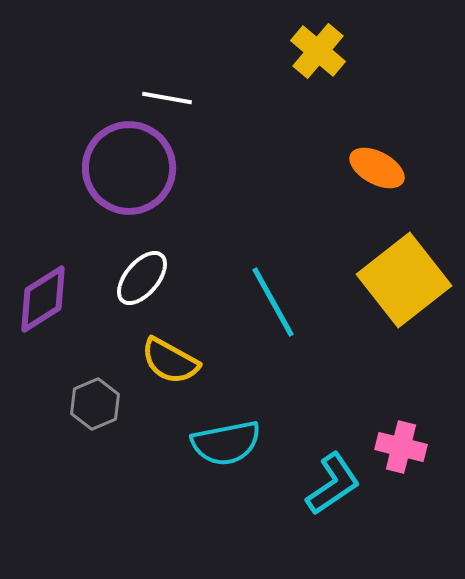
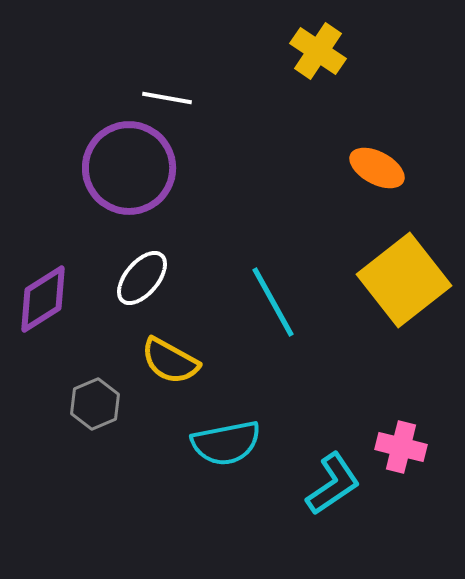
yellow cross: rotated 6 degrees counterclockwise
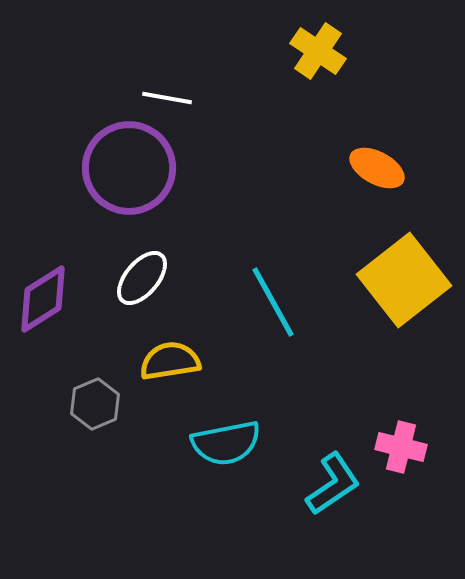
yellow semicircle: rotated 142 degrees clockwise
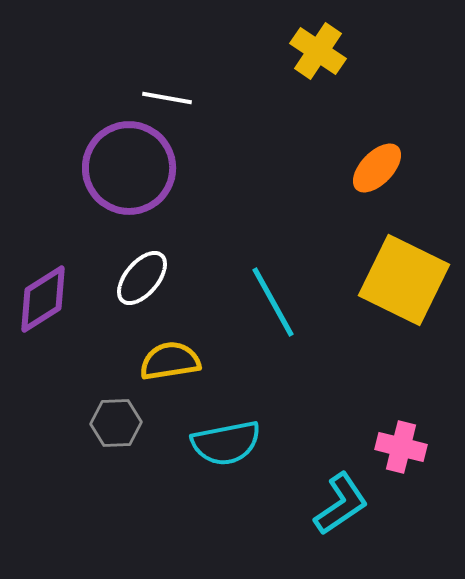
orange ellipse: rotated 74 degrees counterclockwise
yellow square: rotated 26 degrees counterclockwise
gray hexagon: moved 21 px right, 19 px down; rotated 21 degrees clockwise
cyan L-shape: moved 8 px right, 20 px down
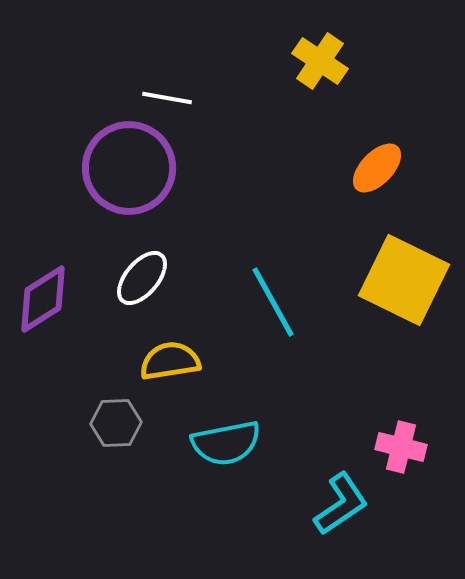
yellow cross: moved 2 px right, 10 px down
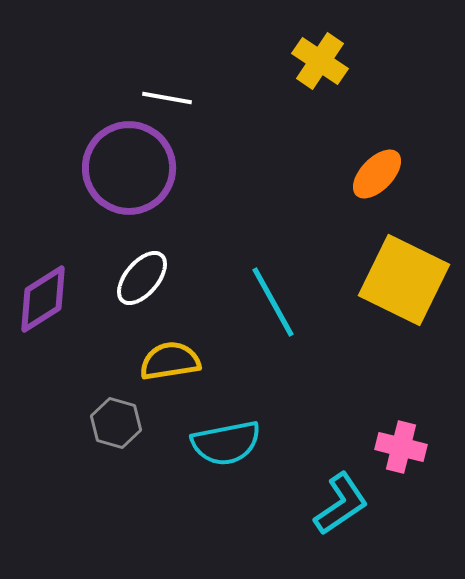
orange ellipse: moved 6 px down
gray hexagon: rotated 18 degrees clockwise
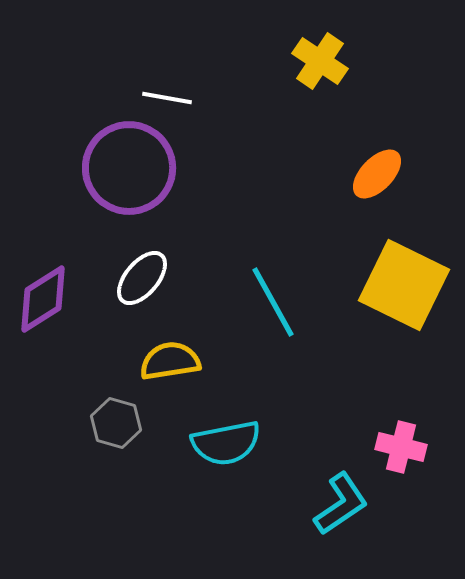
yellow square: moved 5 px down
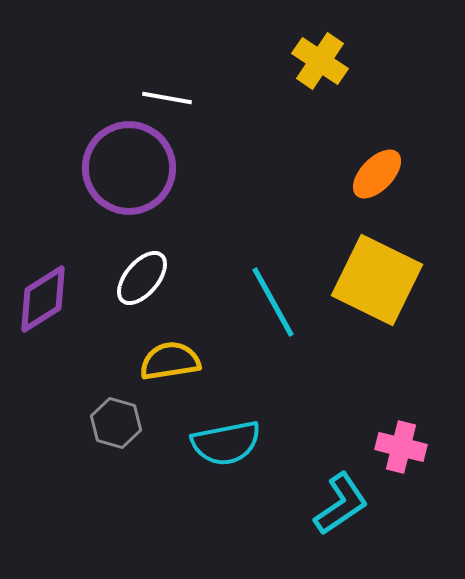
yellow square: moved 27 px left, 5 px up
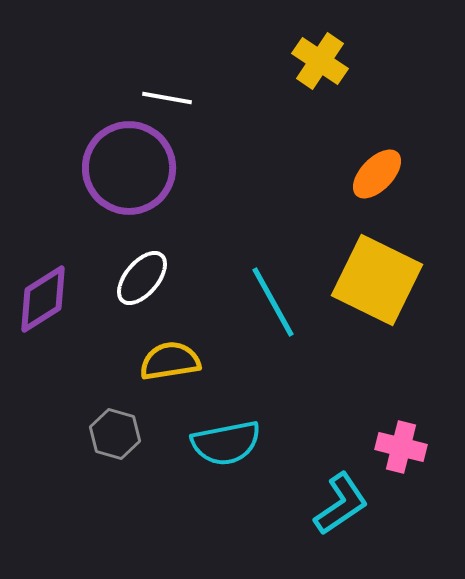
gray hexagon: moved 1 px left, 11 px down
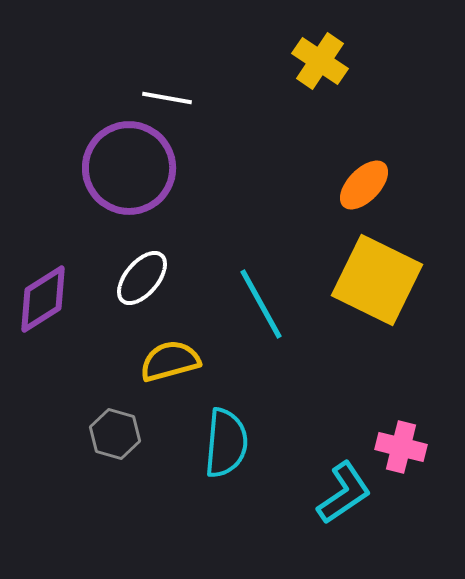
orange ellipse: moved 13 px left, 11 px down
cyan line: moved 12 px left, 2 px down
yellow semicircle: rotated 6 degrees counterclockwise
cyan semicircle: rotated 74 degrees counterclockwise
cyan L-shape: moved 3 px right, 11 px up
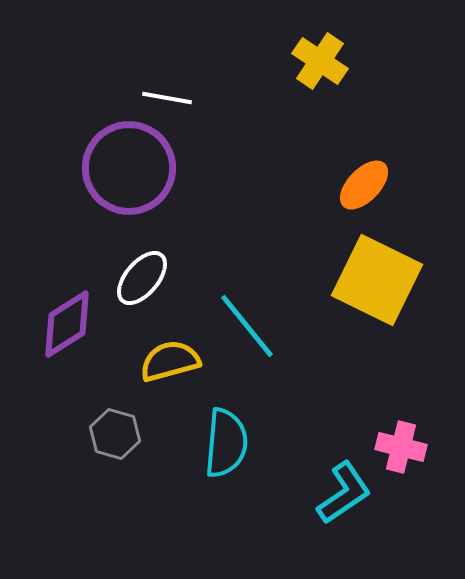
purple diamond: moved 24 px right, 25 px down
cyan line: moved 14 px left, 22 px down; rotated 10 degrees counterclockwise
